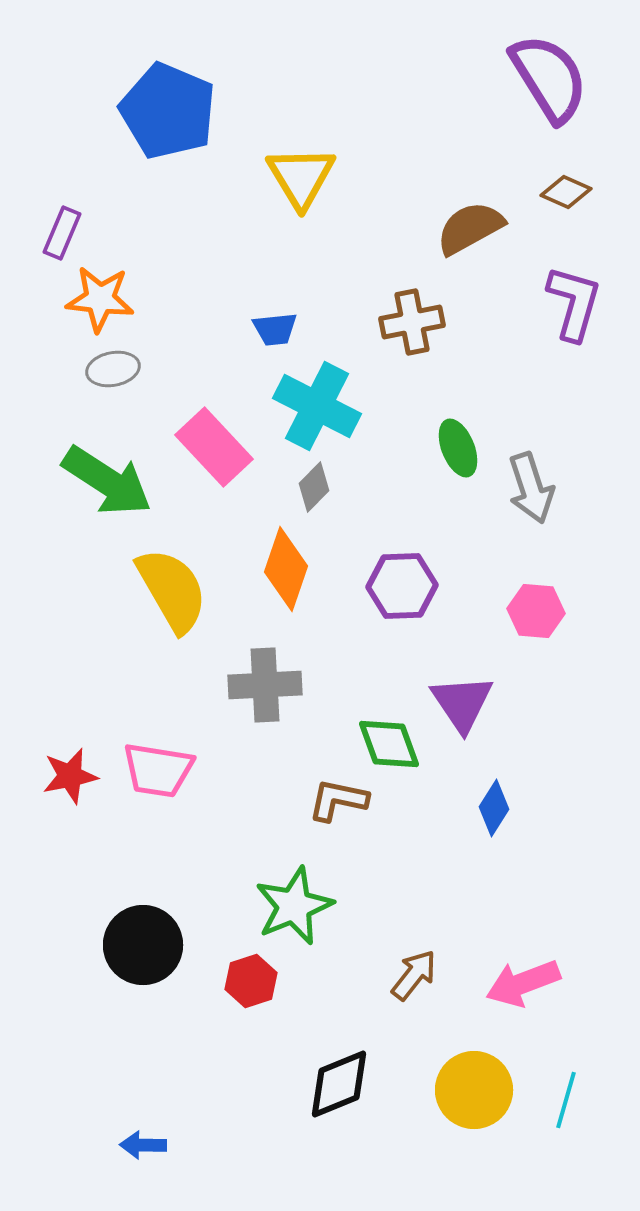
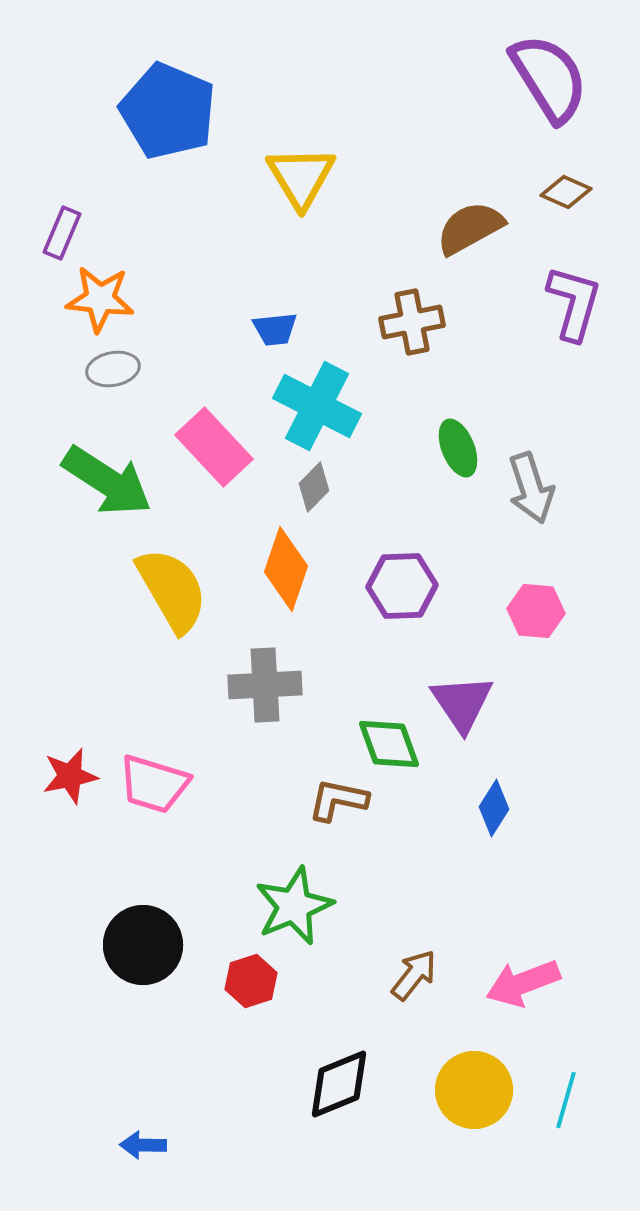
pink trapezoid: moved 4 px left, 14 px down; rotated 8 degrees clockwise
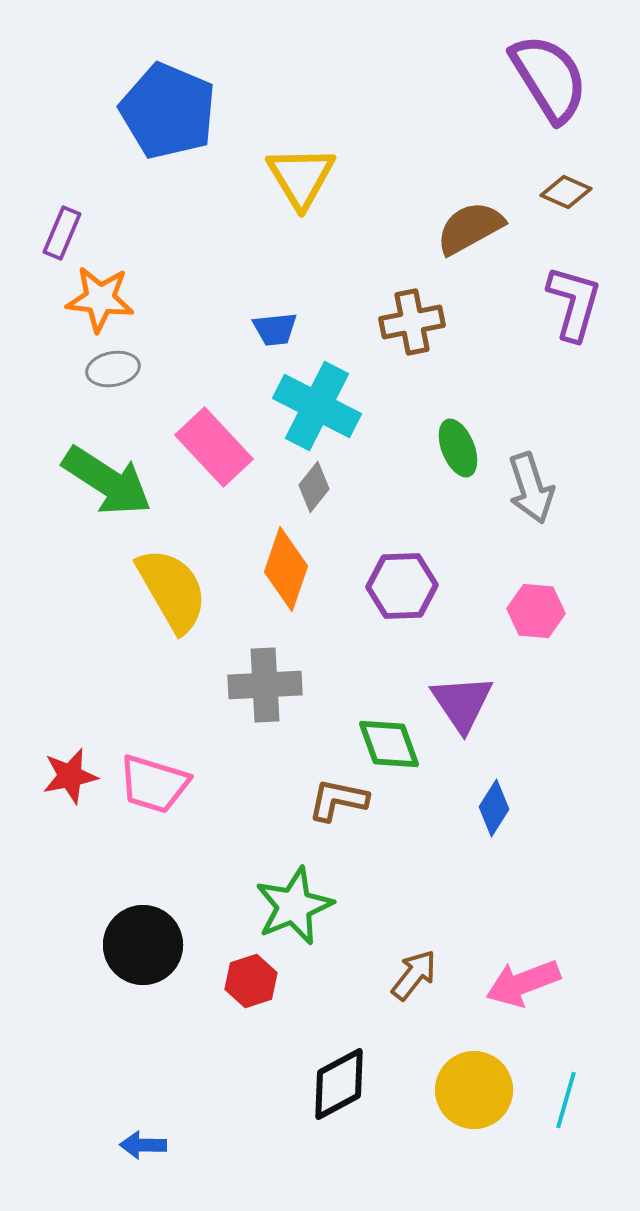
gray diamond: rotated 6 degrees counterclockwise
black diamond: rotated 6 degrees counterclockwise
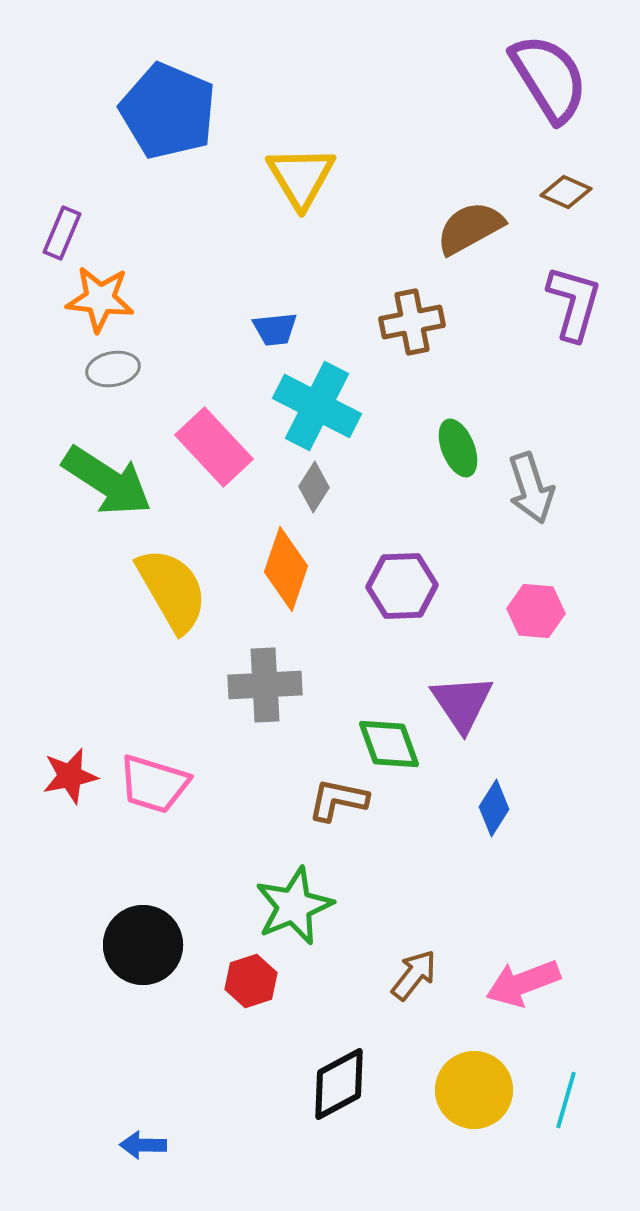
gray diamond: rotated 6 degrees counterclockwise
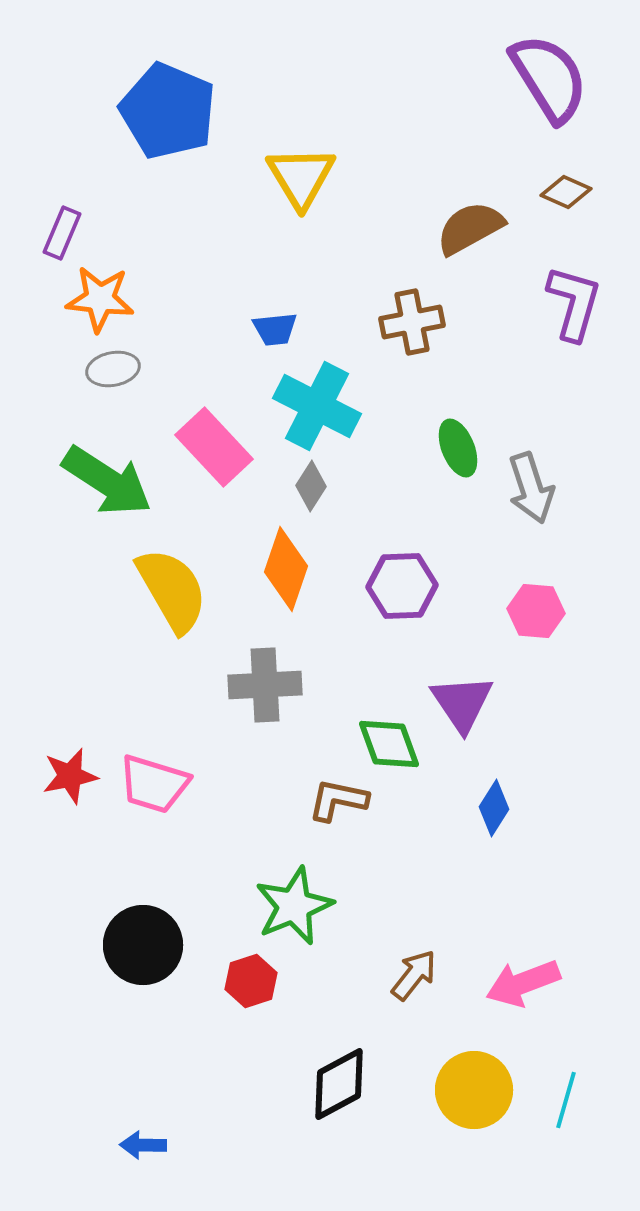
gray diamond: moved 3 px left, 1 px up
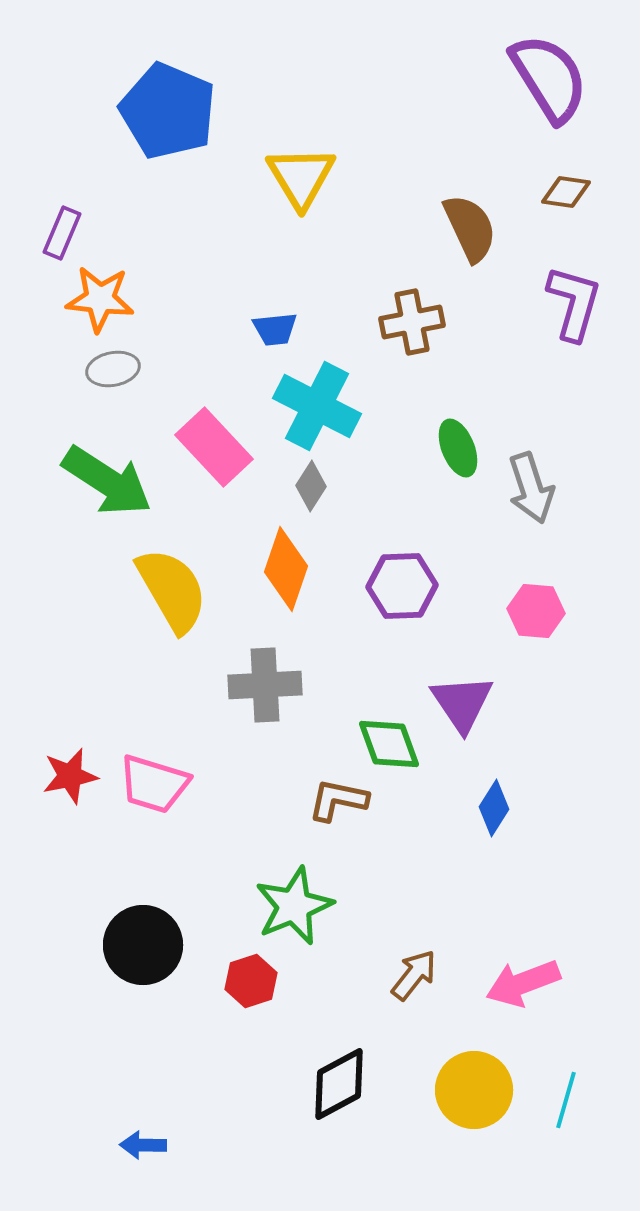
brown diamond: rotated 15 degrees counterclockwise
brown semicircle: rotated 94 degrees clockwise
